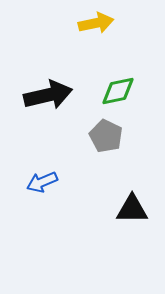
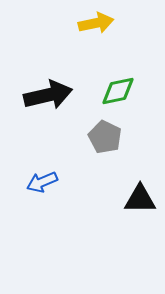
gray pentagon: moved 1 px left, 1 px down
black triangle: moved 8 px right, 10 px up
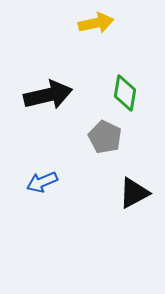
green diamond: moved 7 px right, 2 px down; rotated 69 degrees counterclockwise
black triangle: moved 6 px left, 6 px up; rotated 28 degrees counterclockwise
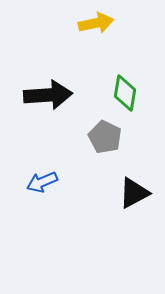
black arrow: rotated 9 degrees clockwise
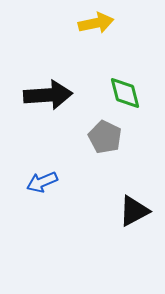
green diamond: rotated 24 degrees counterclockwise
black triangle: moved 18 px down
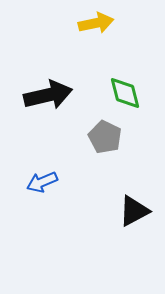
black arrow: rotated 9 degrees counterclockwise
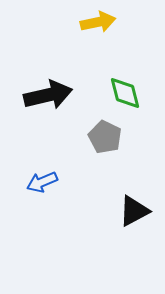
yellow arrow: moved 2 px right, 1 px up
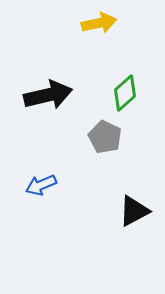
yellow arrow: moved 1 px right, 1 px down
green diamond: rotated 63 degrees clockwise
blue arrow: moved 1 px left, 3 px down
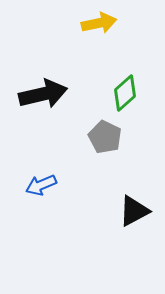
black arrow: moved 5 px left, 1 px up
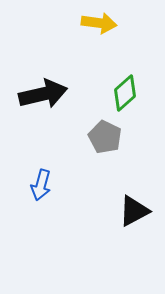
yellow arrow: rotated 20 degrees clockwise
blue arrow: rotated 52 degrees counterclockwise
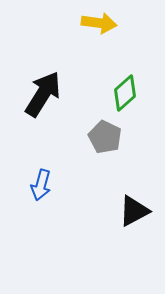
black arrow: rotated 45 degrees counterclockwise
